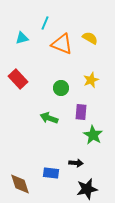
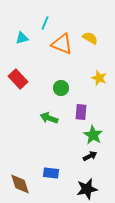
yellow star: moved 8 px right, 2 px up; rotated 28 degrees counterclockwise
black arrow: moved 14 px right, 7 px up; rotated 32 degrees counterclockwise
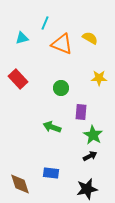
yellow star: rotated 21 degrees counterclockwise
green arrow: moved 3 px right, 9 px down
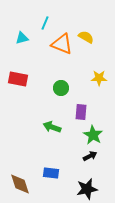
yellow semicircle: moved 4 px left, 1 px up
red rectangle: rotated 36 degrees counterclockwise
